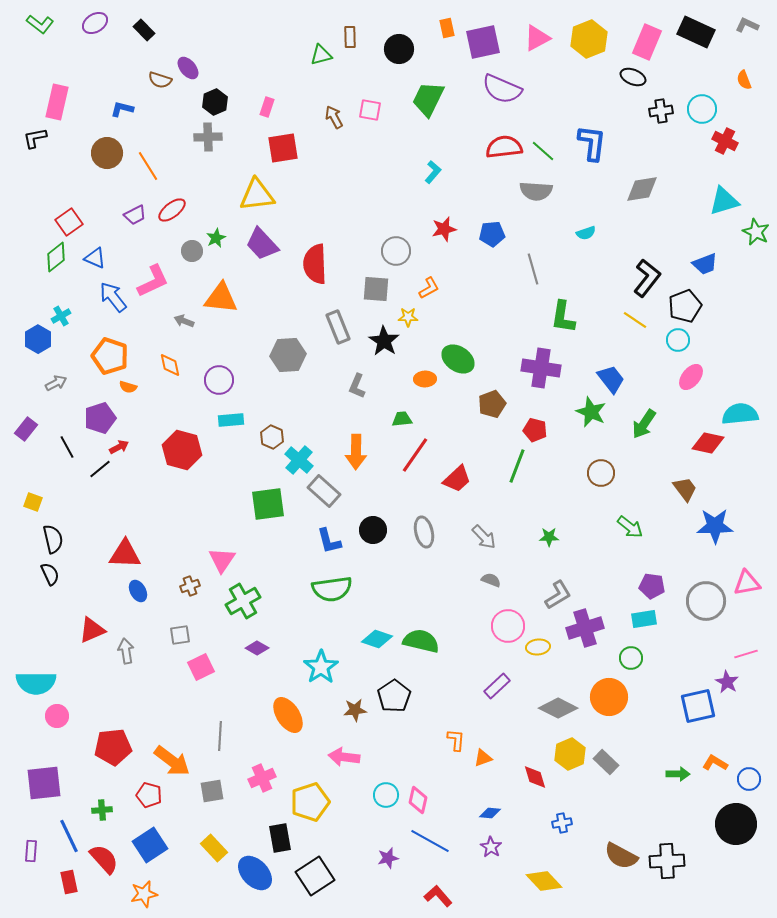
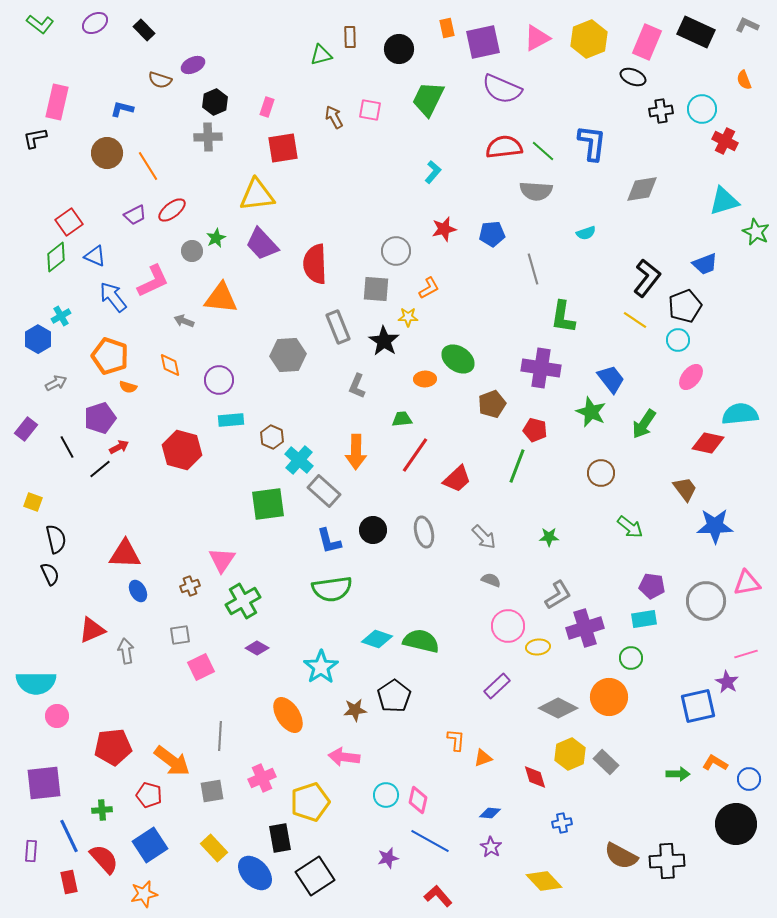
purple ellipse at (188, 68): moved 5 px right, 3 px up; rotated 75 degrees counterclockwise
blue triangle at (95, 258): moved 2 px up
black semicircle at (53, 539): moved 3 px right
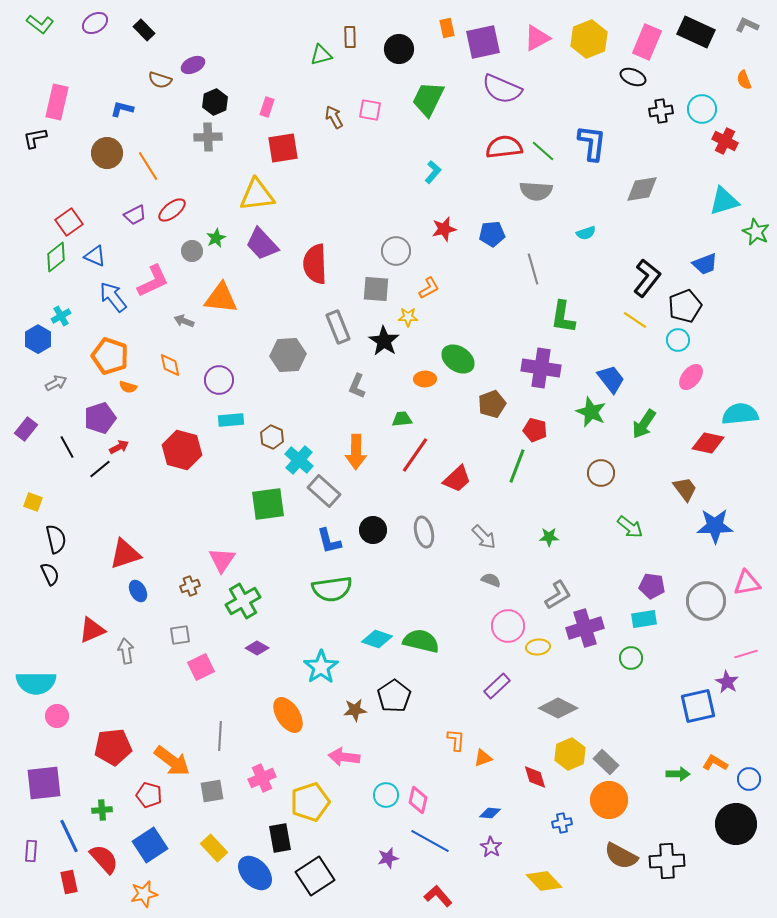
red triangle at (125, 554): rotated 20 degrees counterclockwise
orange circle at (609, 697): moved 103 px down
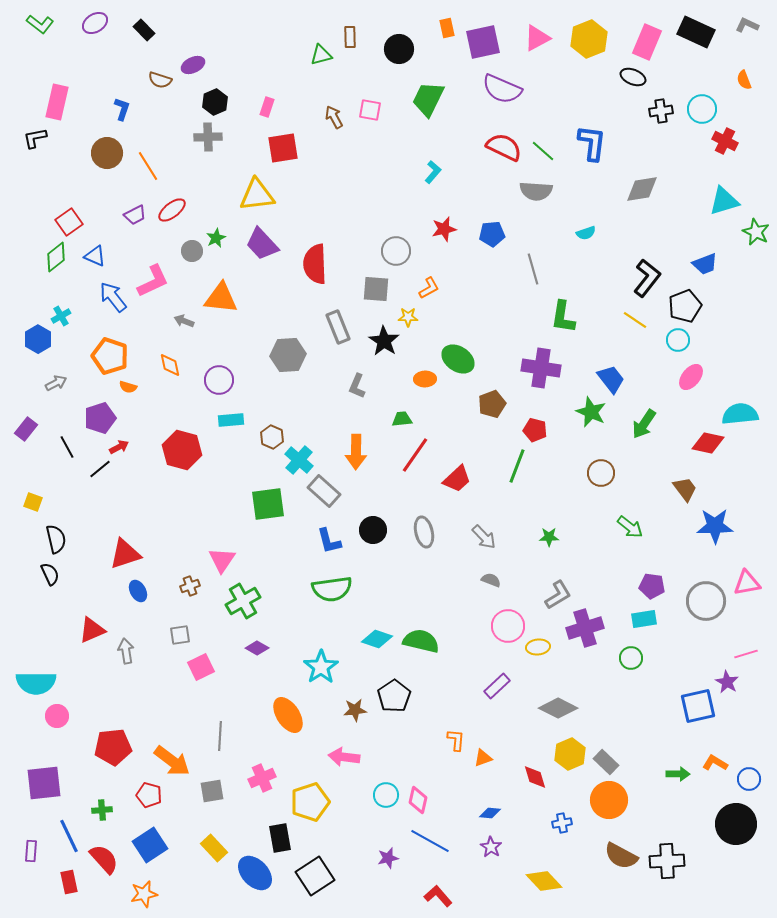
blue L-shape at (122, 109): rotated 95 degrees clockwise
red semicircle at (504, 147): rotated 33 degrees clockwise
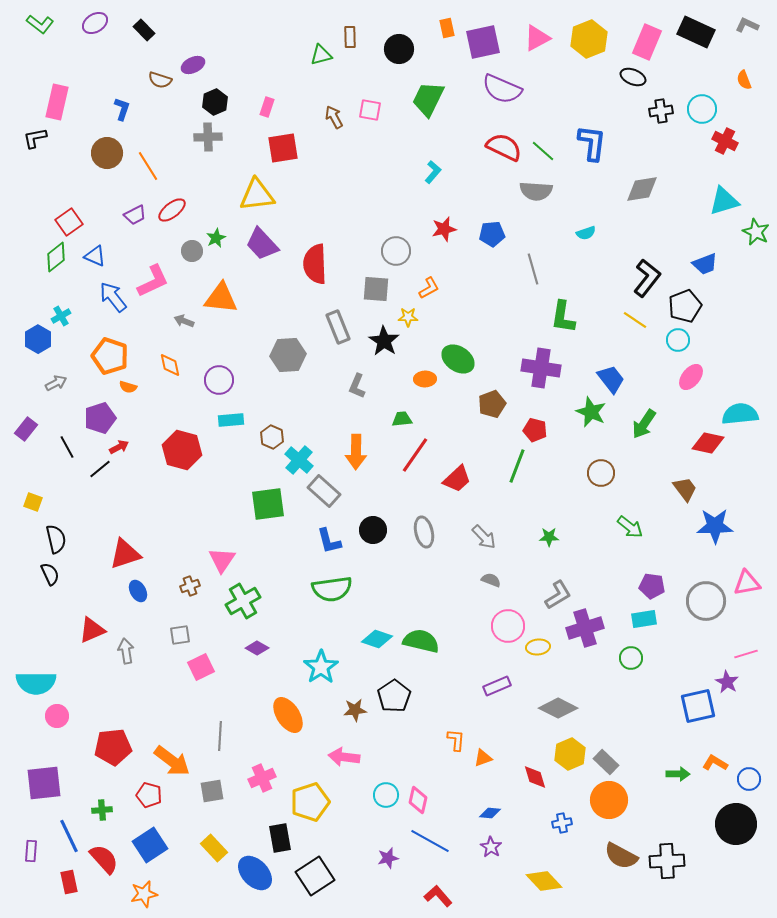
purple rectangle at (497, 686): rotated 20 degrees clockwise
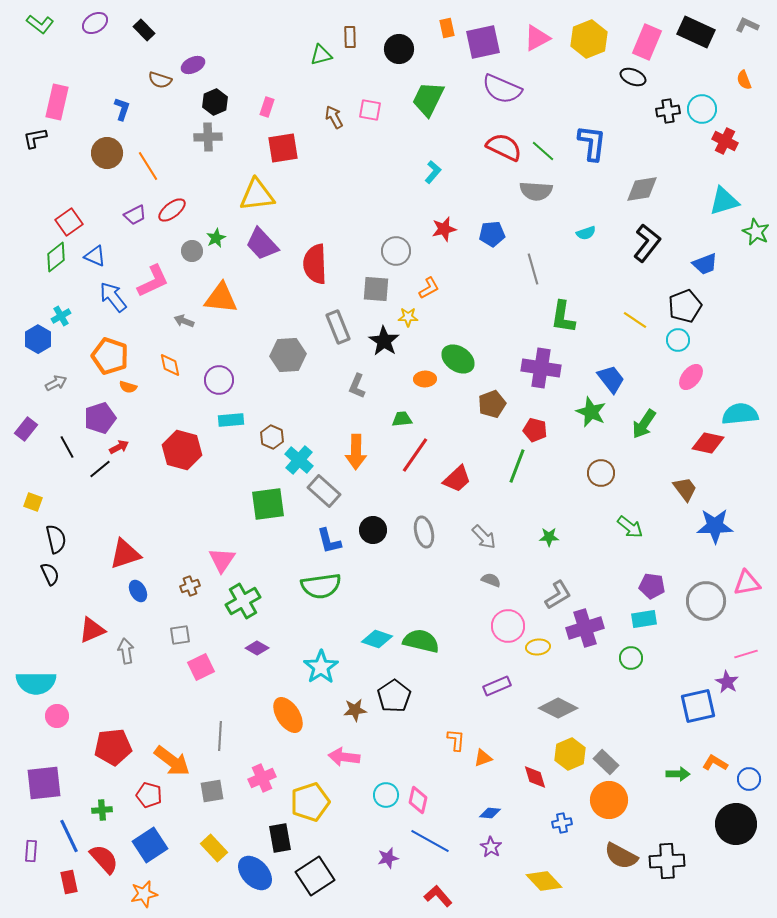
black cross at (661, 111): moved 7 px right
black L-shape at (647, 278): moved 35 px up
green semicircle at (332, 589): moved 11 px left, 3 px up
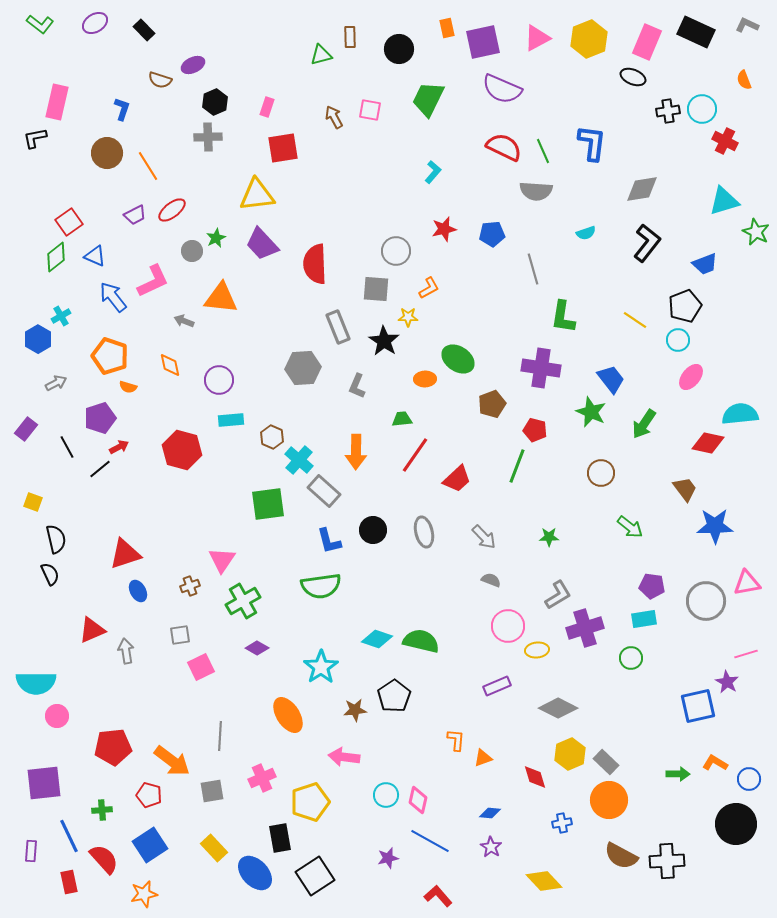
green line at (543, 151): rotated 25 degrees clockwise
gray hexagon at (288, 355): moved 15 px right, 13 px down
yellow ellipse at (538, 647): moved 1 px left, 3 px down
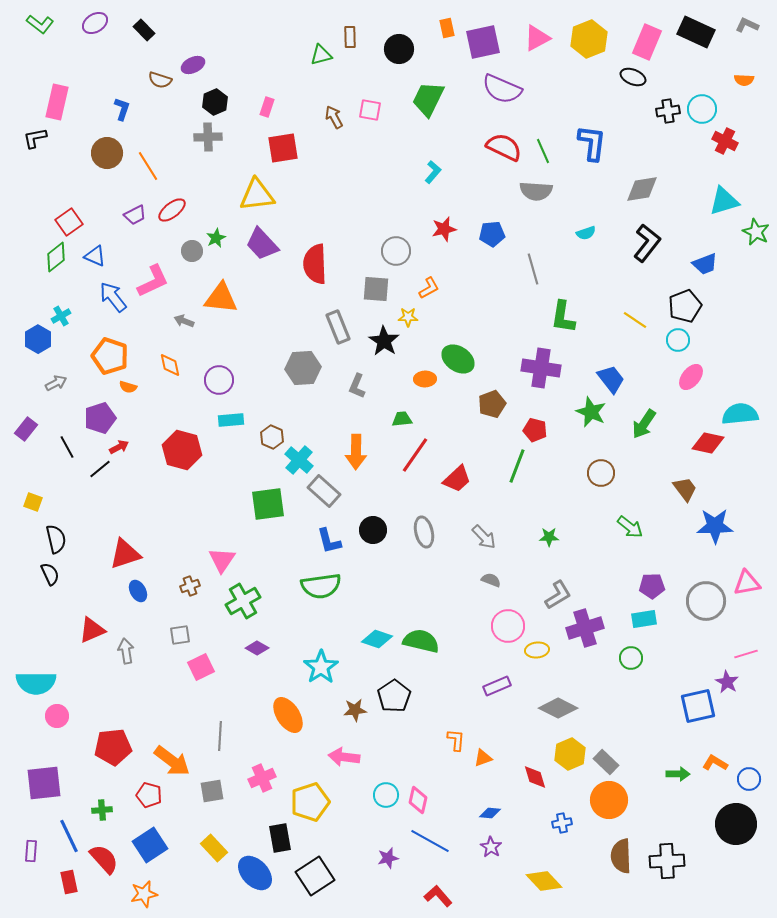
orange semicircle at (744, 80): rotated 66 degrees counterclockwise
purple pentagon at (652, 586): rotated 10 degrees counterclockwise
brown semicircle at (621, 856): rotated 60 degrees clockwise
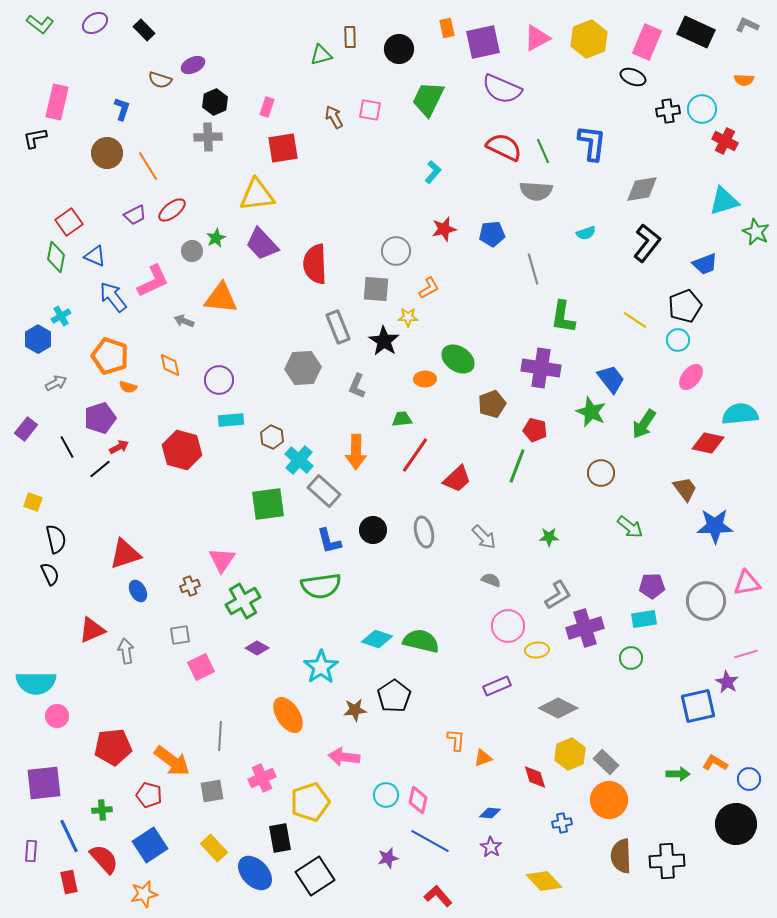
green diamond at (56, 257): rotated 40 degrees counterclockwise
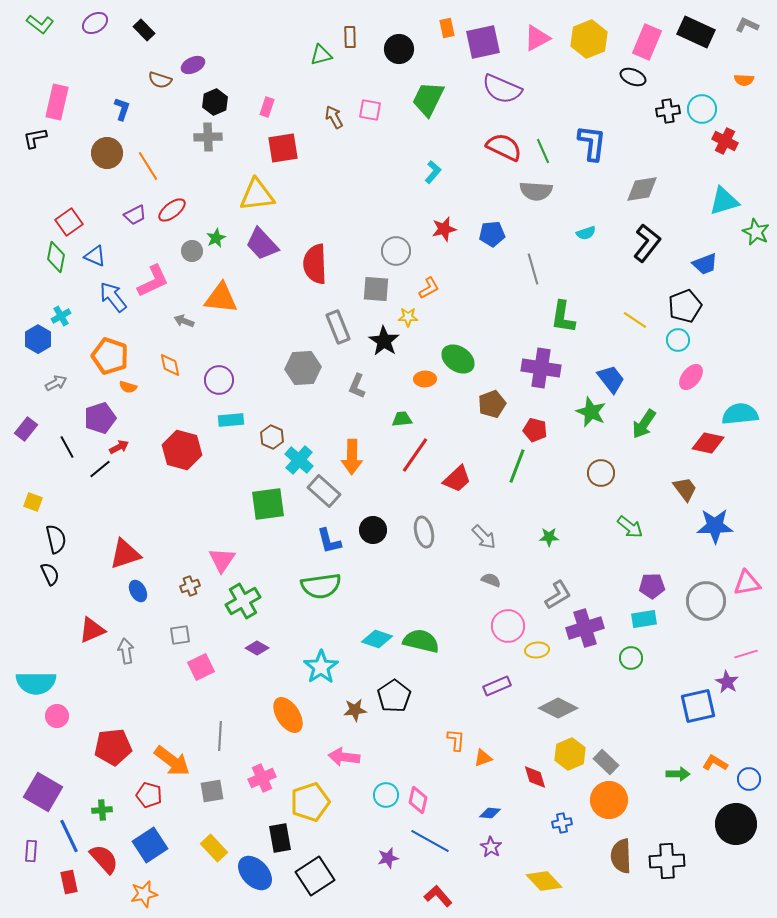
orange arrow at (356, 452): moved 4 px left, 5 px down
purple square at (44, 783): moved 1 px left, 9 px down; rotated 36 degrees clockwise
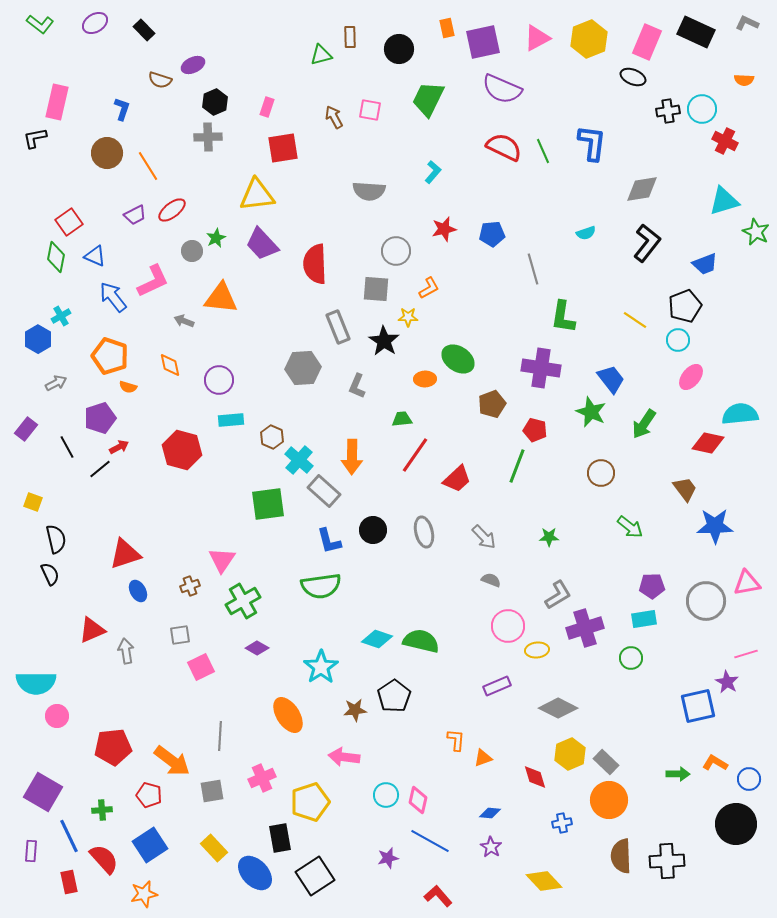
gray L-shape at (747, 25): moved 2 px up
gray semicircle at (536, 191): moved 167 px left
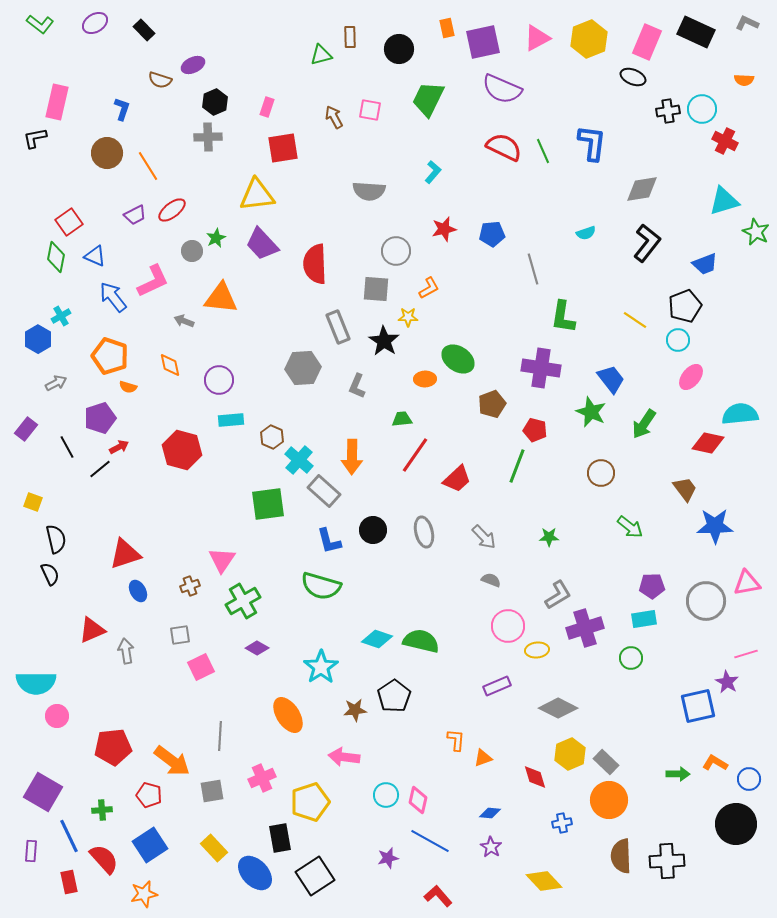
green semicircle at (321, 586): rotated 24 degrees clockwise
